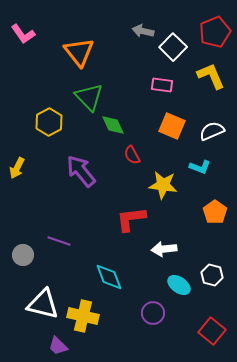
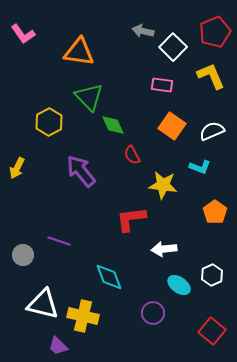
orange triangle: rotated 44 degrees counterclockwise
orange square: rotated 12 degrees clockwise
white hexagon: rotated 20 degrees clockwise
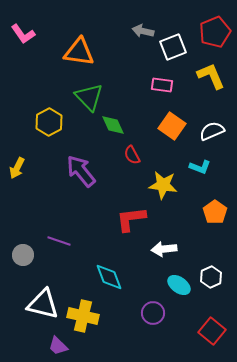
white square: rotated 24 degrees clockwise
white hexagon: moved 1 px left, 2 px down
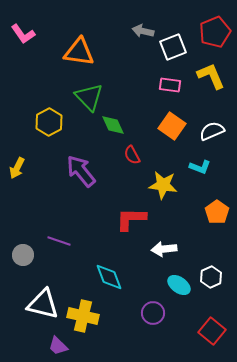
pink rectangle: moved 8 px right
orange pentagon: moved 2 px right
red L-shape: rotated 8 degrees clockwise
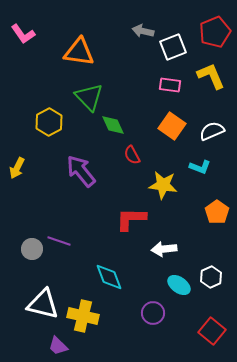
gray circle: moved 9 px right, 6 px up
